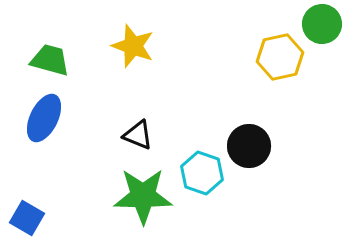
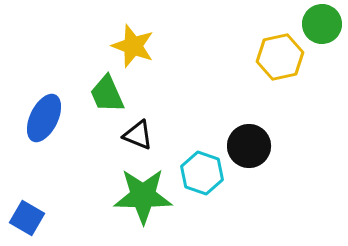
green trapezoid: moved 57 px right, 34 px down; rotated 129 degrees counterclockwise
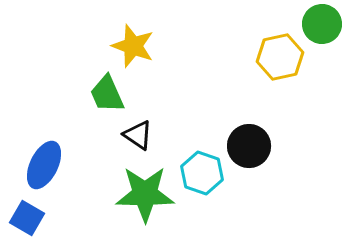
blue ellipse: moved 47 px down
black triangle: rotated 12 degrees clockwise
green star: moved 2 px right, 2 px up
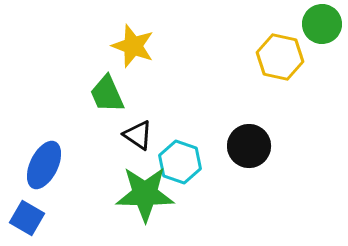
yellow hexagon: rotated 24 degrees clockwise
cyan hexagon: moved 22 px left, 11 px up
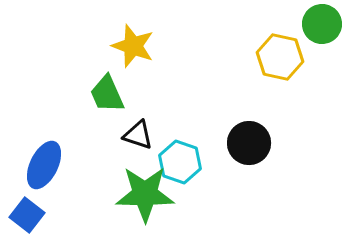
black triangle: rotated 16 degrees counterclockwise
black circle: moved 3 px up
blue square: moved 3 px up; rotated 8 degrees clockwise
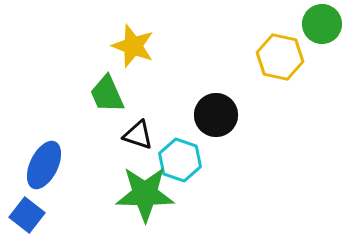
black circle: moved 33 px left, 28 px up
cyan hexagon: moved 2 px up
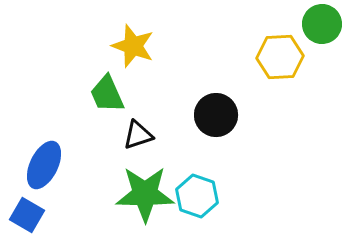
yellow hexagon: rotated 15 degrees counterclockwise
black triangle: rotated 36 degrees counterclockwise
cyan hexagon: moved 17 px right, 36 px down
blue square: rotated 8 degrees counterclockwise
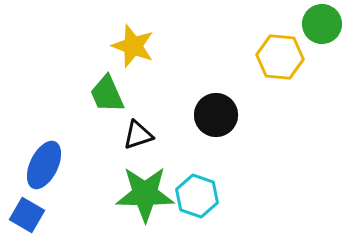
yellow hexagon: rotated 9 degrees clockwise
